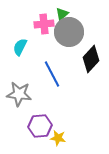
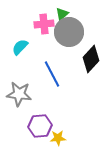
cyan semicircle: rotated 18 degrees clockwise
yellow star: rotated 14 degrees counterclockwise
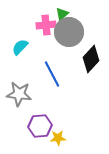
pink cross: moved 2 px right, 1 px down
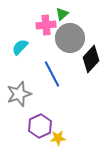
gray circle: moved 1 px right, 6 px down
gray star: rotated 25 degrees counterclockwise
purple hexagon: rotated 20 degrees counterclockwise
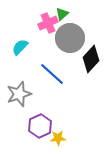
pink cross: moved 2 px right, 2 px up; rotated 18 degrees counterclockwise
blue line: rotated 20 degrees counterclockwise
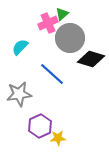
black diamond: rotated 64 degrees clockwise
gray star: rotated 10 degrees clockwise
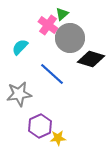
pink cross: moved 2 px down; rotated 30 degrees counterclockwise
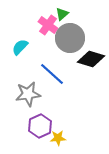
gray star: moved 9 px right
